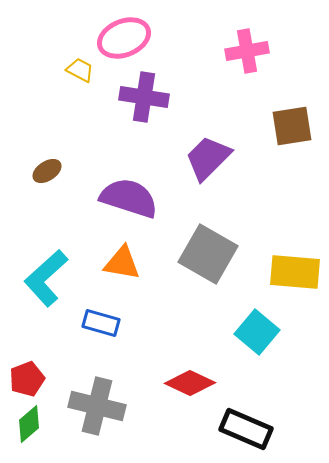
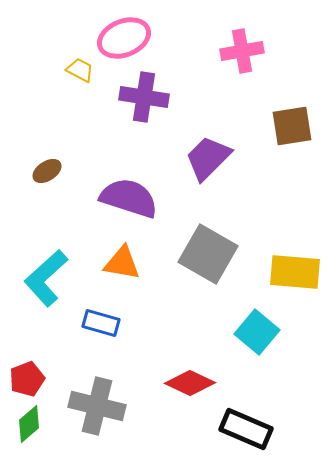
pink cross: moved 5 px left
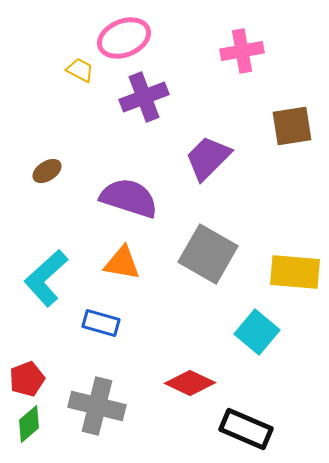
purple cross: rotated 30 degrees counterclockwise
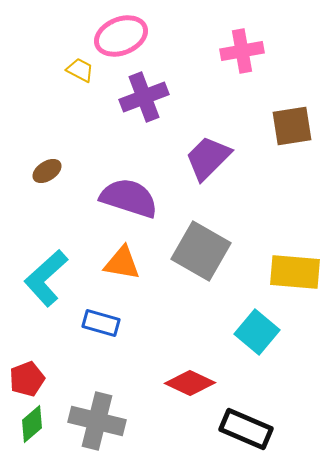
pink ellipse: moved 3 px left, 2 px up
gray square: moved 7 px left, 3 px up
gray cross: moved 15 px down
green diamond: moved 3 px right
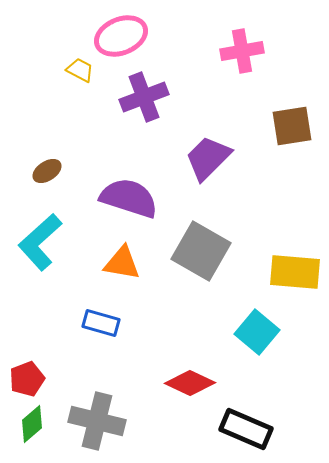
cyan L-shape: moved 6 px left, 36 px up
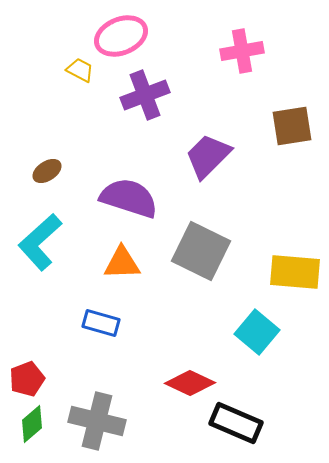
purple cross: moved 1 px right, 2 px up
purple trapezoid: moved 2 px up
gray square: rotated 4 degrees counterclockwise
orange triangle: rotated 12 degrees counterclockwise
black rectangle: moved 10 px left, 6 px up
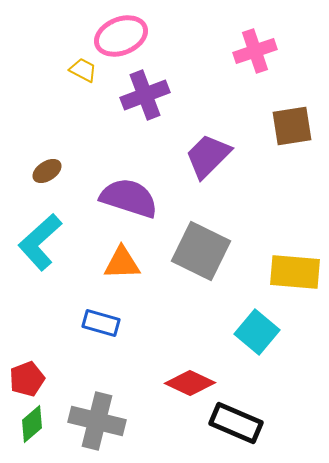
pink cross: moved 13 px right; rotated 9 degrees counterclockwise
yellow trapezoid: moved 3 px right
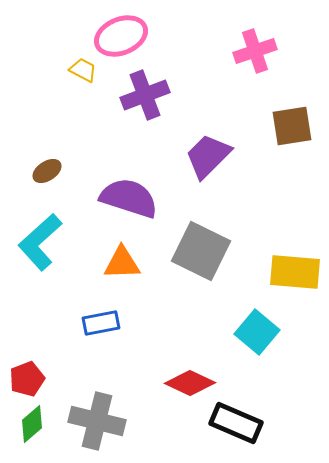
blue rectangle: rotated 27 degrees counterclockwise
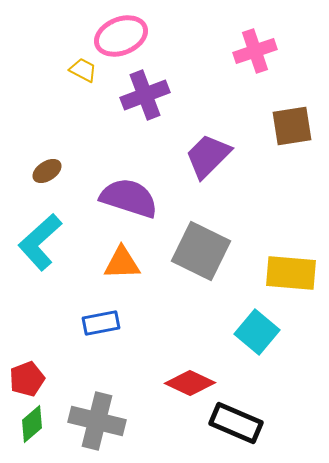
yellow rectangle: moved 4 px left, 1 px down
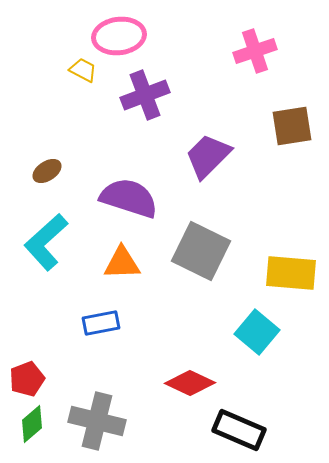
pink ellipse: moved 2 px left; rotated 15 degrees clockwise
cyan L-shape: moved 6 px right
black rectangle: moved 3 px right, 7 px down
